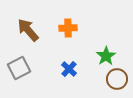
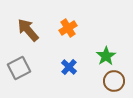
orange cross: rotated 30 degrees counterclockwise
blue cross: moved 2 px up
brown circle: moved 3 px left, 2 px down
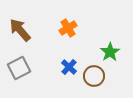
brown arrow: moved 8 px left
green star: moved 4 px right, 4 px up
brown circle: moved 20 px left, 5 px up
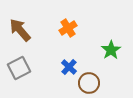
green star: moved 1 px right, 2 px up
brown circle: moved 5 px left, 7 px down
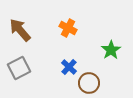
orange cross: rotated 30 degrees counterclockwise
